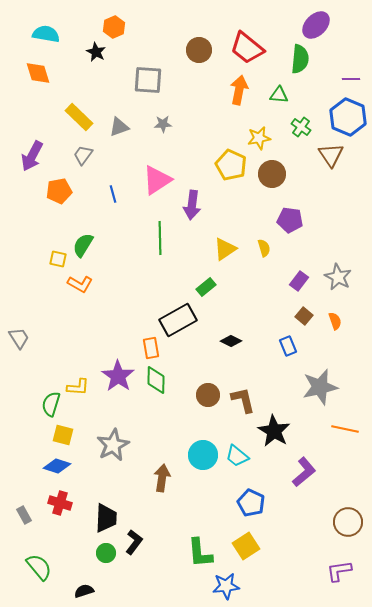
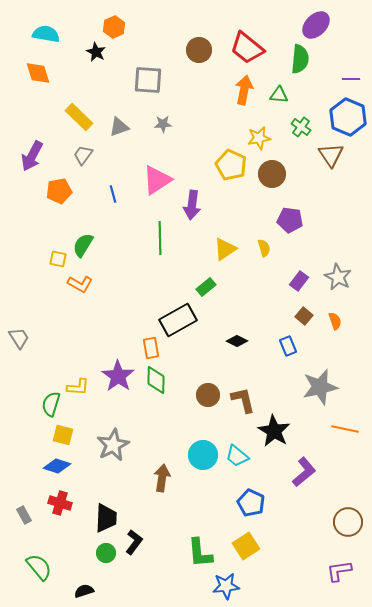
orange arrow at (239, 90): moved 5 px right
black diamond at (231, 341): moved 6 px right
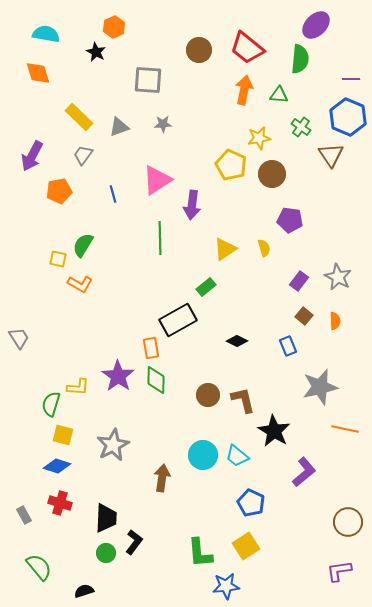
orange semicircle at (335, 321): rotated 18 degrees clockwise
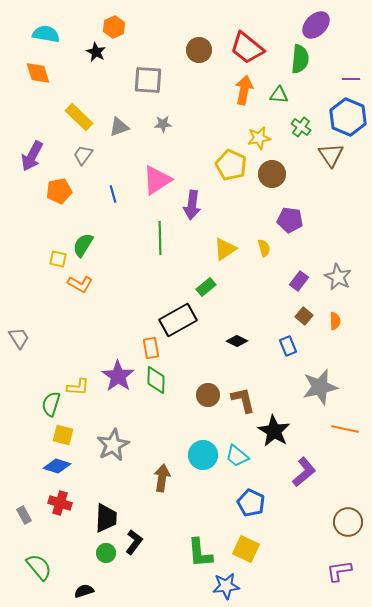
yellow square at (246, 546): moved 3 px down; rotated 32 degrees counterclockwise
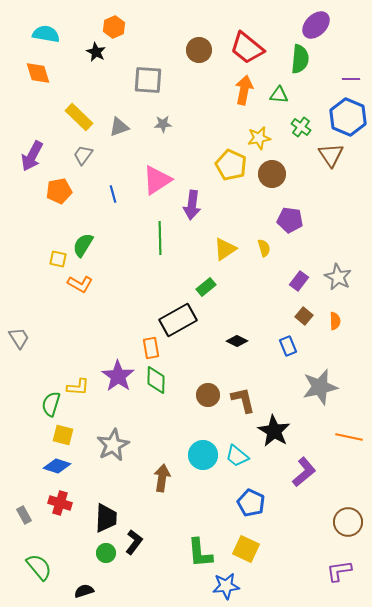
orange line at (345, 429): moved 4 px right, 8 px down
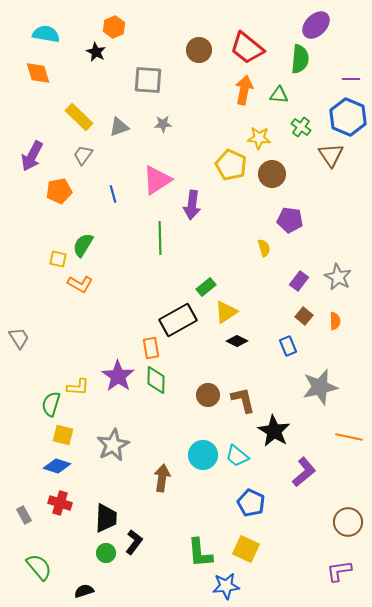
yellow star at (259, 138): rotated 15 degrees clockwise
yellow triangle at (225, 249): moved 1 px right, 63 px down
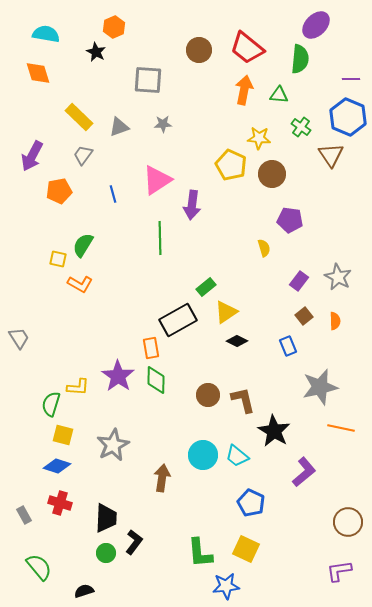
brown square at (304, 316): rotated 12 degrees clockwise
orange line at (349, 437): moved 8 px left, 9 px up
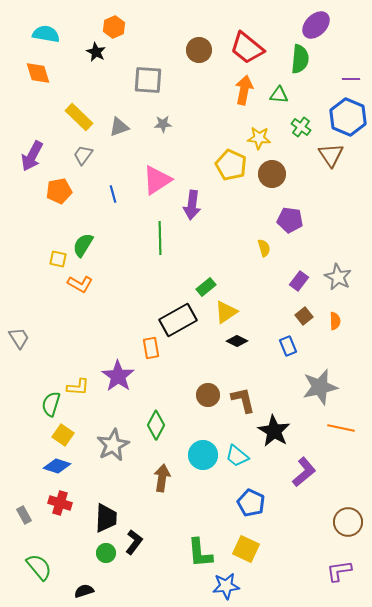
green diamond at (156, 380): moved 45 px down; rotated 28 degrees clockwise
yellow square at (63, 435): rotated 20 degrees clockwise
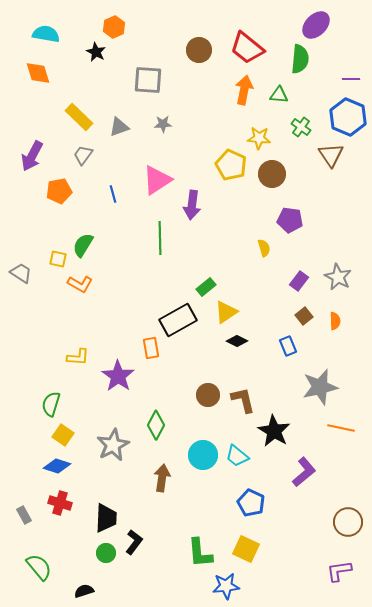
gray trapezoid at (19, 338): moved 2 px right, 65 px up; rotated 25 degrees counterclockwise
yellow L-shape at (78, 387): moved 30 px up
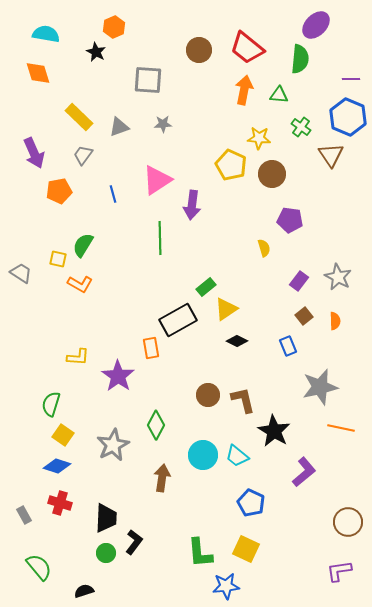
purple arrow at (32, 156): moved 2 px right, 3 px up; rotated 52 degrees counterclockwise
yellow triangle at (226, 312): moved 3 px up
